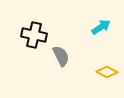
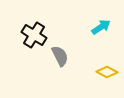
black cross: rotated 20 degrees clockwise
gray semicircle: moved 1 px left
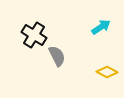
gray semicircle: moved 3 px left
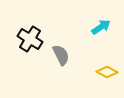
black cross: moved 4 px left, 4 px down
gray semicircle: moved 4 px right, 1 px up
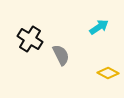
cyan arrow: moved 2 px left
yellow diamond: moved 1 px right, 1 px down
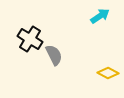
cyan arrow: moved 1 px right, 11 px up
gray semicircle: moved 7 px left
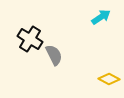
cyan arrow: moved 1 px right, 1 px down
yellow diamond: moved 1 px right, 6 px down
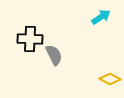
black cross: rotated 30 degrees counterclockwise
yellow diamond: moved 1 px right
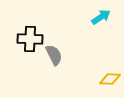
yellow diamond: rotated 25 degrees counterclockwise
